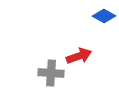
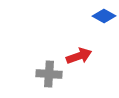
gray cross: moved 2 px left, 1 px down
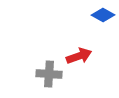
blue diamond: moved 1 px left, 1 px up
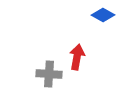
red arrow: moved 2 px left, 1 px down; rotated 60 degrees counterclockwise
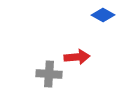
red arrow: rotated 75 degrees clockwise
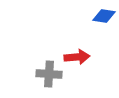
blue diamond: moved 1 px right, 1 px down; rotated 20 degrees counterclockwise
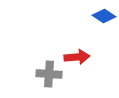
blue diamond: rotated 25 degrees clockwise
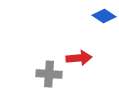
red arrow: moved 2 px right, 1 px down
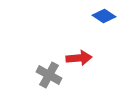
gray cross: moved 1 px down; rotated 25 degrees clockwise
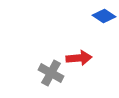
gray cross: moved 2 px right, 2 px up
